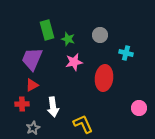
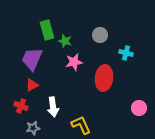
green star: moved 3 px left, 2 px down
red cross: moved 1 px left, 2 px down; rotated 24 degrees clockwise
yellow L-shape: moved 2 px left, 1 px down
gray star: rotated 16 degrees clockwise
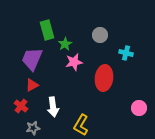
green star: moved 3 px down; rotated 24 degrees clockwise
red cross: rotated 16 degrees clockwise
yellow L-shape: rotated 125 degrees counterclockwise
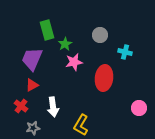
cyan cross: moved 1 px left, 1 px up
